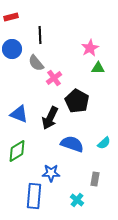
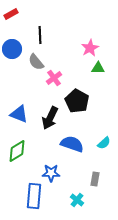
red rectangle: moved 3 px up; rotated 16 degrees counterclockwise
gray semicircle: moved 1 px up
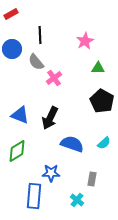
pink star: moved 5 px left, 7 px up
black pentagon: moved 25 px right
blue triangle: moved 1 px right, 1 px down
gray rectangle: moved 3 px left
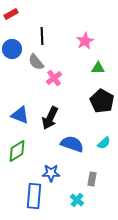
black line: moved 2 px right, 1 px down
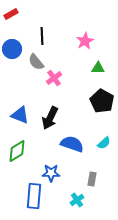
cyan cross: rotated 16 degrees clockwise
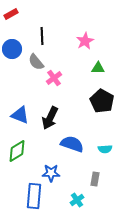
cyan semicircle: moved 1 px right, 6 px down; rotated 40 degrees clockwise
gray rectangle: moved 3 px right
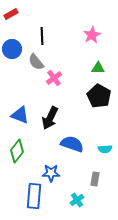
pink star: moved 7 px right, 6 px up
black pentagon: moved 3 px left, 5 px up
green diamond: rotated 20 degrees counterclockwise
